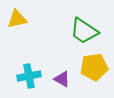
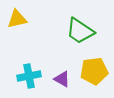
green trapezoid: moved 4 px left
yellow pentagon: moved 4 px down
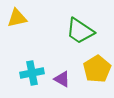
yellow triangle: moved 1 px up
yellow pentagon: moved 3 px right, 2 px up; rotated 24 degrees counterclockwise
cyan cross: moved 3 px right, 3 px up
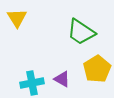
yellow triangle: rotated 50 degrees counterclockwise
green trapezoid: moved 1 px right, 1 px down
cyan cross: moved 10 px down
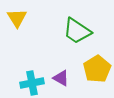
green trapezoid: moved 4 px left, 1 px up
purple triangle: moved 1 px left, 1 px up
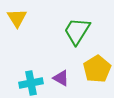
green trapezoid: rotated 88 degrees clockwise
cyan cross: moved 1 px left
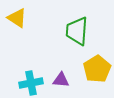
yellow triangle: rotated 25 degrees counterclockwise
green trapezoid: rotated 28 degrees counterclockwise
purple triangle: moved 2 px down; rotated 24 degrees counterclockwise
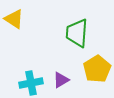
yellow triangle: moved 3 px left, 1 px down
green trapezoid: moved 2 px down
purple triangle: rotated 36 degrees counterclockwise
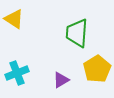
cyan cross: moved 14 px left, 10 px up; rotated 10 degrees counterclockwise
